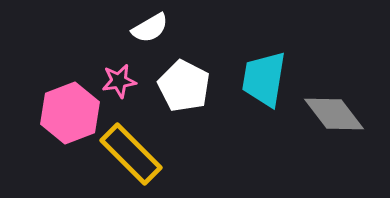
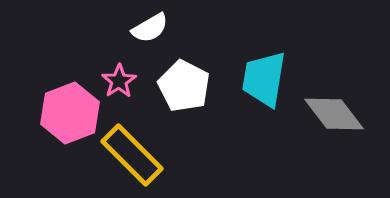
pink star: rotated 24 degrees counterclockwise
yellow rectangle: moved 1 px right, 1 px down
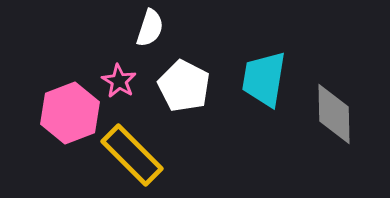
white semicircle: rotated 42 degrees counterclockwise
pink star: rotated 8 degrees counterclockwise
gray diamond: rotated 36 degrees clockwise
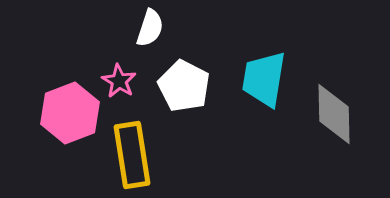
yellow rectangle: rotated 36 degrees clockwise
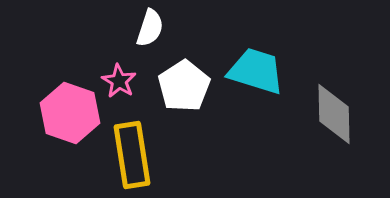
cyan trapezoid: moved 8 px left, 8 px up; rotated 98 degrees clockwise
white pentagon: rotated 12 degrees clockwise
pink hexagon: rotated 20 degrees counterclockwise
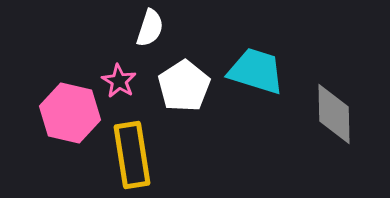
pink hexagon: rotated 6 degrees counterclockwise
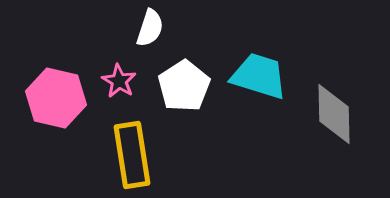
cyan trapezoid: moved 3 px right, 5 px down
pink hexagon: moved 14 px left, 15 px up
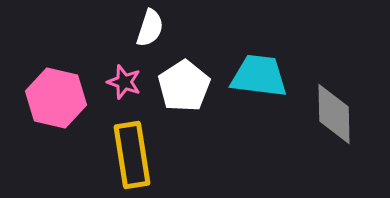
cyan trapezoid: rotated 10 degrees counterclockwise
pink star: moved 5 px right, 1 px down; rotated 12 degrees counterclockwise
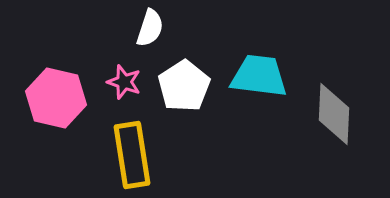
gray diamond: rotated 4 degrees clockwise
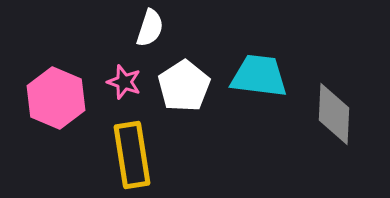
pink hexagon: rotated 10 degrees clockwise
